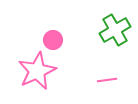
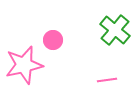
green cross: rotated 20 degrees counterclockwise
pink star: moved 13 px left, 6 px up; rotated 12 degrees clockwise
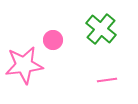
green cross: moved 14 px left, 1 px up
pink star: rotated 6 degrees clockwise
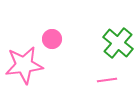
green cross: moved 17 px right, 14 px down
pink circle: moved 1 px left, 1 px up
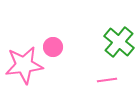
pink circle: moved 1 px right, 8 px down
green cross: moved 1 px right, 1 px up
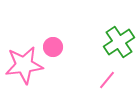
green cross: rotated 16 degrees clockwise
pink line: rotated 42 degrees counterclockwise
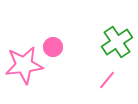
green cross: moved 2 px left
